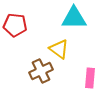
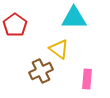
red pentagon: rotated 30 degrees clockwise
pink rectangle: moved 3 px left, 1 px down
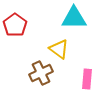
brown cross: moved 2 px down
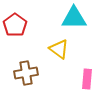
brown cross: moved 15 px left; rotated 15 degrees clockwise
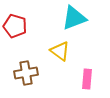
cyan triangle: rotated 20 degrees counterclockwise
red pentagon: moved 1 px down; rotated 20 degrees counterclockwise
yellow triangle: moved 1 px right, 2 px down
